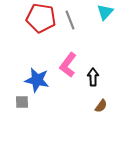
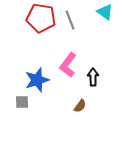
cyan triangle: rotated 36 degrees counterclockwise
blue star: rotated 30 degrees counterclockwise
brown semicircle: moved 21 px left
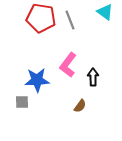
blue star: rotated 15 degrees clockwise
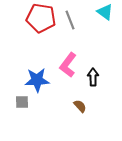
brown semicircle: rotated 80 degrees counterclockwise
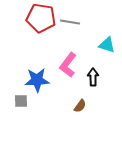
cyan triangle: moved 2 px right, 33 px down; rotated 18 degrees counterclockwise
gray line: moved 2 px down; rotated 60 degrees counterclockwise
gray square: moved 1 px left, 1 px up
brown semicircle: rotated 80 degrees clockwise
